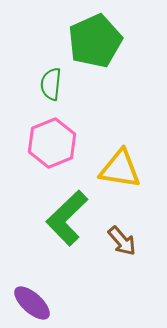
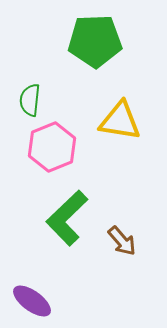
green pentagon: rotated 22 degrees clockwise
green semicircle: moved 21 px left, 16 px down
pink hexagon: moved 4 px down
yellow triangle: moved 48 px up
purple ellipse: moved 2 px up; rotated 6 degrees counterclockwise
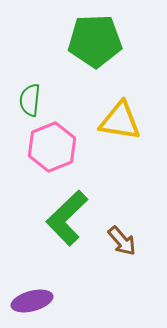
purple ellipse: rotated 51 degrees counterclockwise
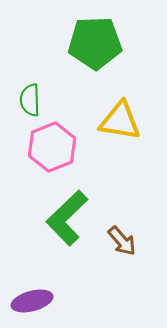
green pentagon: moved 2 px down
green semicircle: rotated 8 degrees counterclockwise
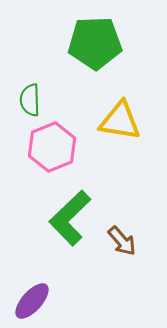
green L-shape: moved 3 px right
purple ellipse: rotated 33 degrees counterclockwise
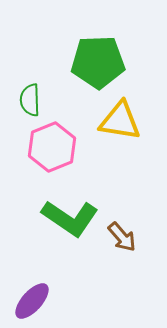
green pentagon: moved 3 px right, 19 px down
green L-shape: rotated 102 degrees counterclockwise
brown arrow: moved 4 px up
